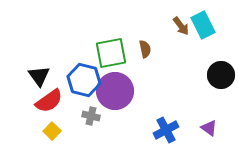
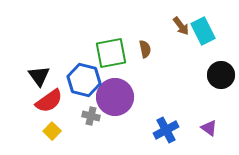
cyan rectangle: moved 6 px down
purple circle: moved 6 px down
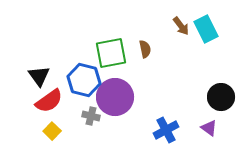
cyan rectangle: moved 3 px right, 2 px up
black circle: moved 22 px down
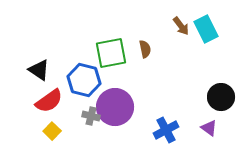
black triangle: moved 6 px up; rotated 20 degrees counterclockwise
purple circle: moved 10 px down
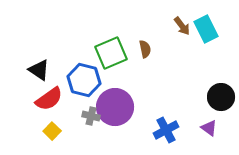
brown arrow: moved 1 px right
green square: rotated 12 degrees counterclockwise
red semicircle: moved 2 px up
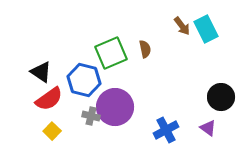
black triangle: moved 2 px right, 2 px down
purple triangle: moved 1 px left
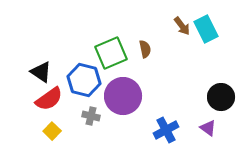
purple circle: moved 8 px right, 11 px up
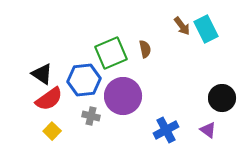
black triangle: moved 1 px right, 2 px down
blue hexagon: rotated 20 degrees counterclockwise
black circle: moved 1 px right, 1 px down
purple triangle: moved 2 px down
